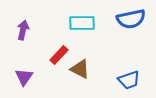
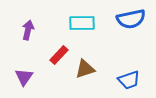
purple arrow: moved 5 px right
brown triangle: moved 5 px right; rotated 45 degrees counterclockwise
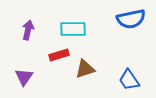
cyan rectangle: moved 9 px left, 6 px down
red rectangle: rotated 30 degrees clockwise
blue trapezoid: rotated 75 degrees clockwise
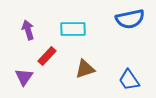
blue semicircle: moved 1 px left
purple arrow: rotated 30 degrees counterclockwise
red rectangle: moved 12 px left, 1 px down; rotated 30 degrees counterclockwise
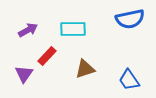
purple arrow: rotated 78 degrees clockwise
purple triangle: moved 3 px up
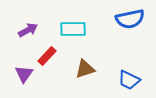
blue trapezoid: rotated 30 degrees counterclockwise
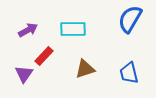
blue semicircle: rotated 132 degrees clockwise
red rectangle: moved 3 px left
blue trapezoid: moved 7 px up; rotated 50 degrees clockwise
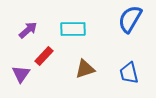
purple arrow: rotated 12 degrees counterclockwise
purple triangle: moved 3 px left
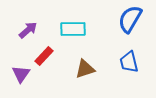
blue trapezoid: moved 11 px up
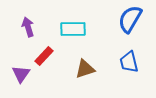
purple arrow: moved 3 px up; rotated 66 degrees counterclockwise
